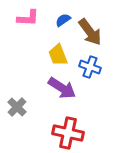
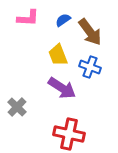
red cross: moved 1 px right, 1 px down
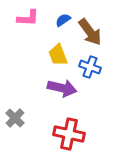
purple arrow: rotated 20 degrees counterclockwise
gray cross: moved 2 px left, 11 px down
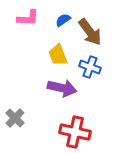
red cross: moved 6 px right, 2 px up
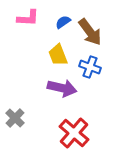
blue semicircle: moved 2 px down
red cross: moved 1 px left, 1 px down; rotated 28 degrees clockwise
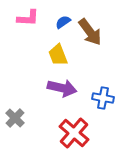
blue cross: moved 13 px right, 31 px down; rotated 10 degrees counterclockwise
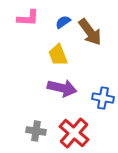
gray cross: moved 21 px right, 13 px down; rotated 36 degrees counterclockwise
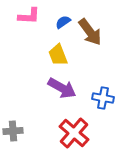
pink L-shape: moved 1 px right, 2 px up
purple arrow: rotated 16 degrees clockwise
gray cross: moved 23 px left; rotated 12 degrees counterclockwise
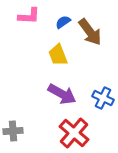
purple arrow: moved 6 px down
blue cross: rotated 15 degrees clockwise
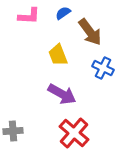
blue semicircle: moved 9 px up
blue cross: moved 30 px up
